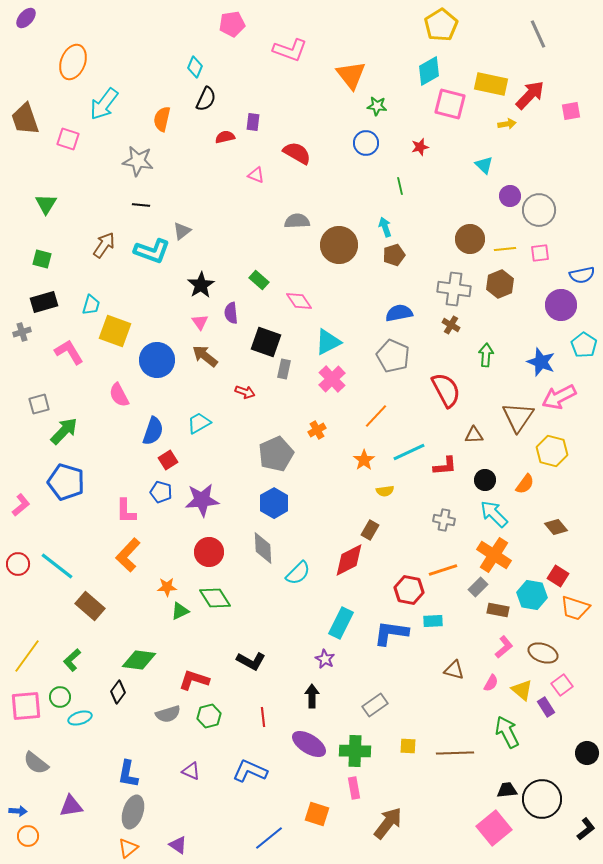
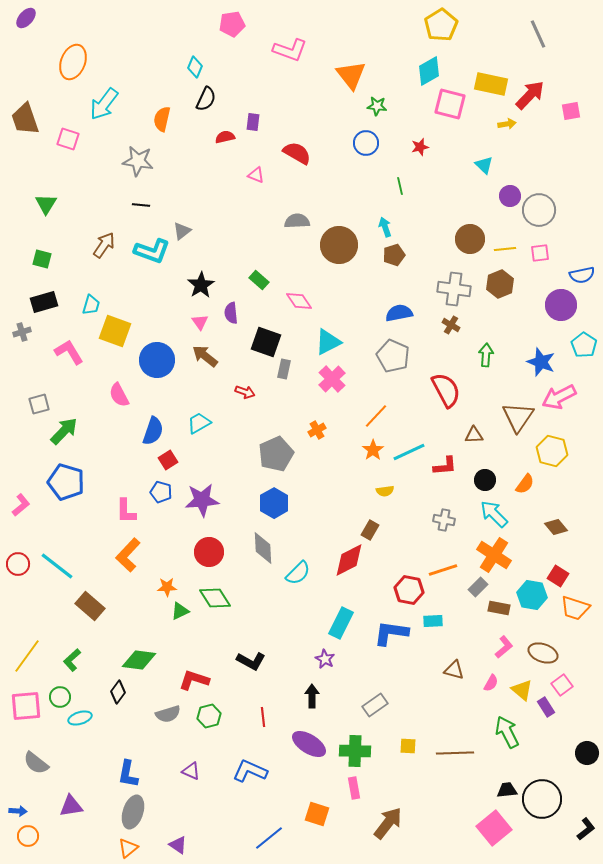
orange star at (364, 460): moved 9 px right, 10 px up
brown rectangle at (498, 610): moved 1 px right, 2 px up
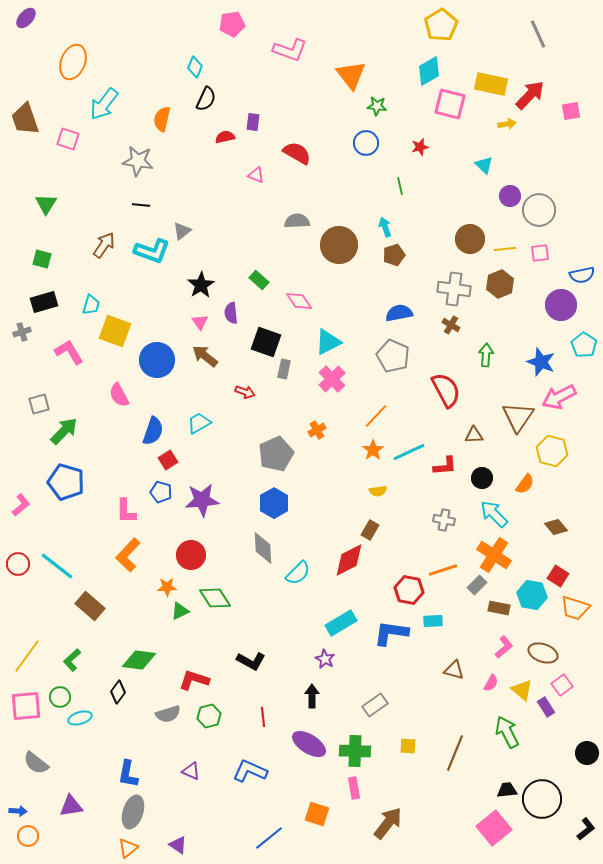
black circle at (485, 480): moved 3 px left, 2 px up
yellow semicircle at (385, 491): moved 7 px left
red circle at (209, 552): moved 18 px left, 3 px down
gray rectangle at (478, 587): moved 1 px left, 2 px up
cyan rectangle at (341, 623): rotated 32 degrees clockwise
brown line at (455, 753): rotated 66 degrees counterclockwise
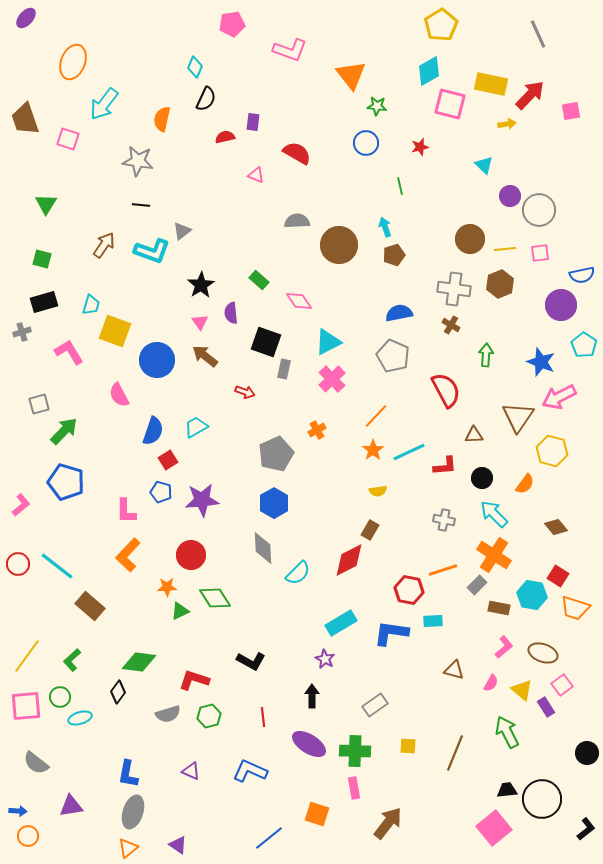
cyan trapezoid at (199, 423): moved 3 px left, 4 px down
green diamond at (139, 660): moved 2 px down
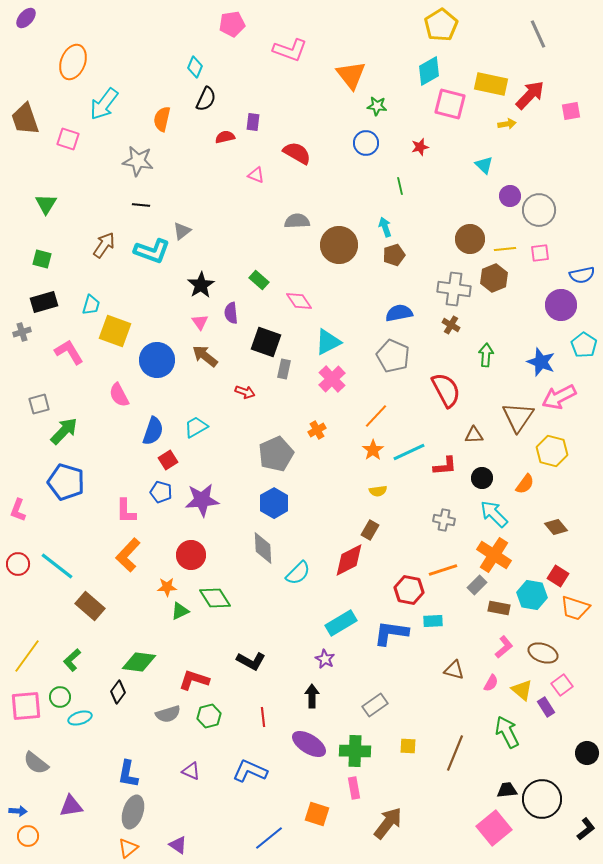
brown hexagon at (500, 284): moved 6 px left, 6 px up
pink L-shape at (21, 505): moved 3 px left, 5 px down; rotated 150 degrees clockwise
